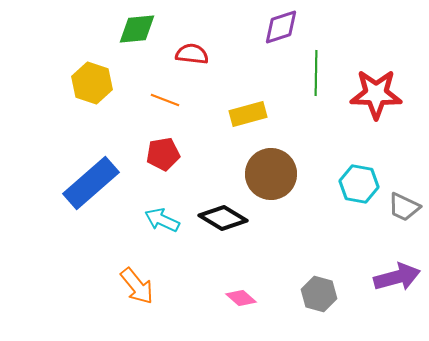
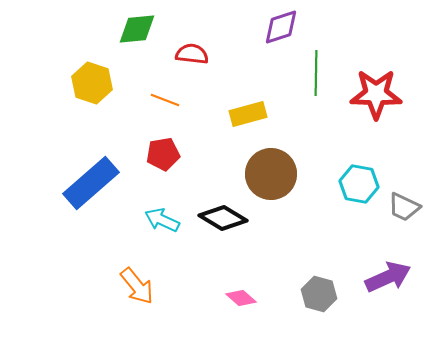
purple arrow: moved 9 px left; rotated 9 degrees counterclockwise
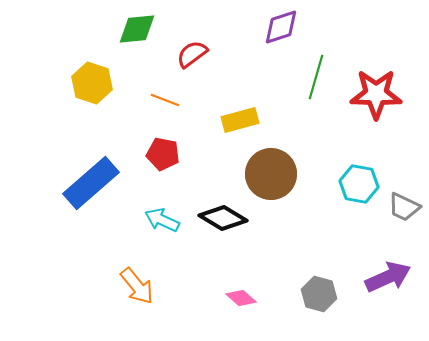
red semicircle: rotated 44 degrees counterclockwise
green line: moved 4 px down; rotated 15 degrees clockwise
yellow rectangle: moved 8 px left, 6 px down
red pentagon: rotated 20 degrees clockwise
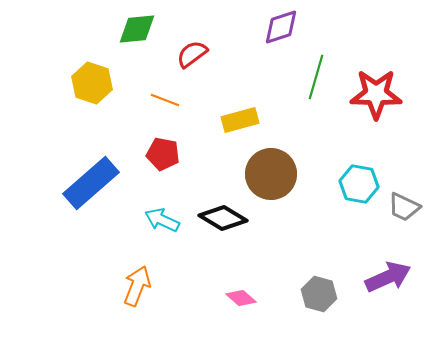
orange arrow: rotated 120 degrees counterclockwise
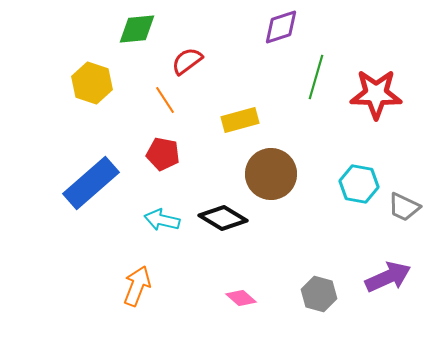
red semicircle: moved 5 px left, 7 px down
orange line: rotated 36 degrees clockwise
cyan arrow: rotated 12 degrees counterclockwise
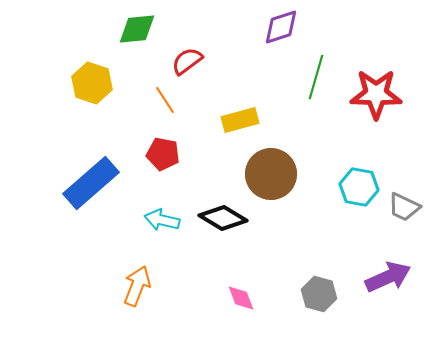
cyan hexagon: moved 3 px down
pink diamond: rotated 28 degrees clockwise
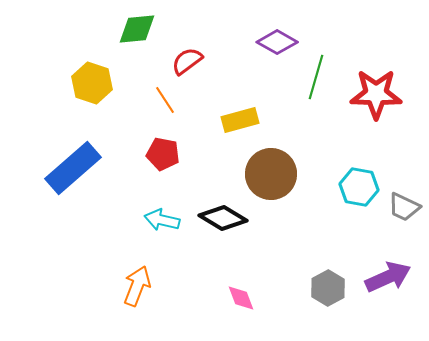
purple diamond: moved 4 px left, 15 px down; rotated 48 degrees clockwise
blue rectangle: moved 18 px left, 15 px up
gray hexagon: moved 9 px right, 6 px up; rotated 16 degrees clockwise
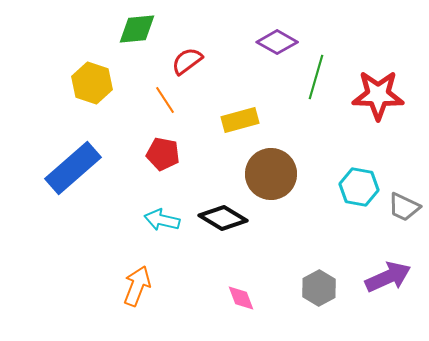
red star: moved 2 px right, 1 px down
gray hexagon: moved 9 px left
